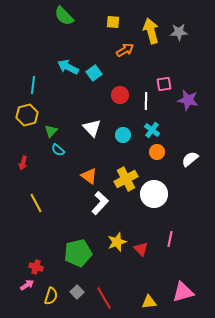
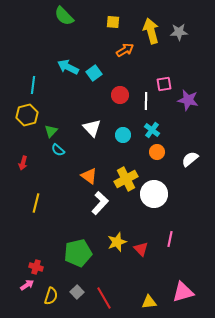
yellow line: rotated 42 degrees clockwise
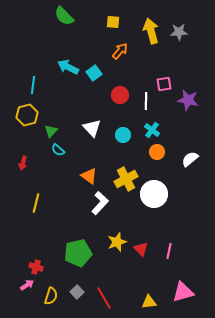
orange arrow: moved 5 px left, 1 px down; rotated 18 degrees counterclockwise
pink line: moved 1 px left, 12 px down
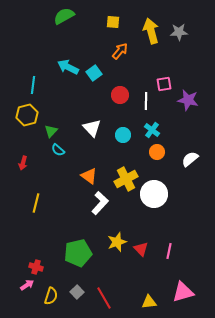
green semicircle: rotated 105 degrees clockwise
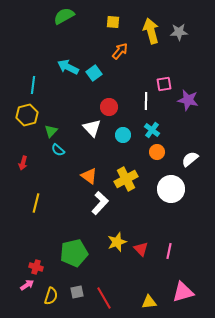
red circle: moved 11 px left, 12 px down
white circle: moved 17 px right, 5 px up
green pentagon: moved 4 px left
gray square: rotated 32 degrees clockwise
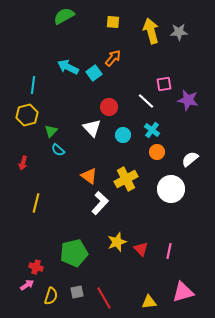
orange arrow: moved 7 px left, 7 px down
white line: rotated 48 degrees counterclockwise
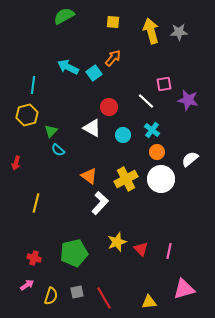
white triangle: rotated 18 degrees counterclockwise
red arrow: moved 7 px left
white circle: moved 10 px left, 10 px up
red cross: moved 2 px left, 9 px up
pink triangle: moved 1 px right, 3 px up
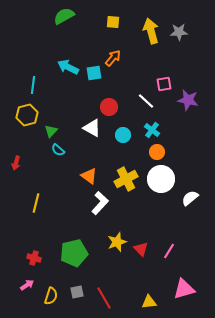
cyan square: rotated 28 degrees clockwise
white semicircle: moved 39 px down
pink line: rotated 21 degrees clockwise
